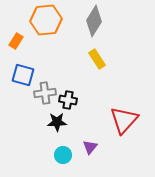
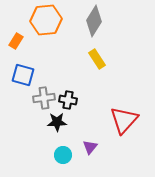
gray cross: moved 1 px left, 5 px down
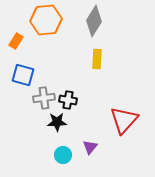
yellow rectangle: rotated 36 degrees clockwise
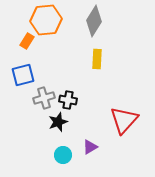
orange rectangle: moved 11 px right
blue square: rotated 30 degrees counterclockwise
gray cross: rotated 10 degrees counterclockwise
black star: moved 1 px right; rotated 18 degrees counterclockwise
purple triangle: rotated 21 degrees clockwise
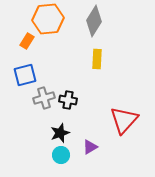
orange hexagon: moved 2 px right, 1 px up
blue square: moved 2 px right
black star: moved 2 px right, 11 px down
cyan circle: moved 2 px left
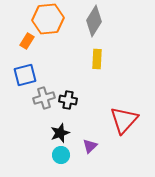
purple triangle: moved 1 px up; rotated 14 degrees counterclockwise
